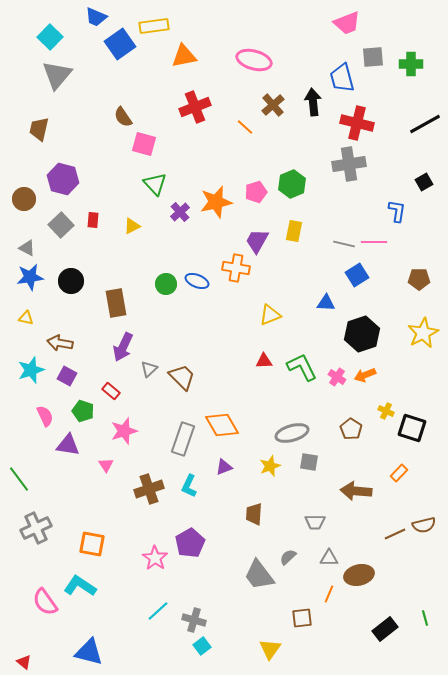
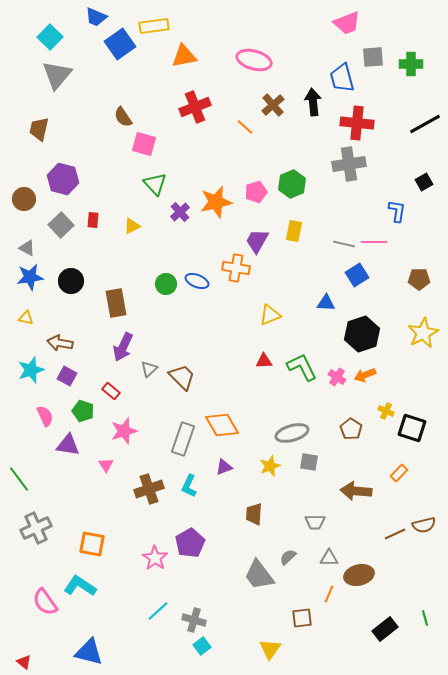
red cross at (357, 123): rotated 8 degrees counterclockwise
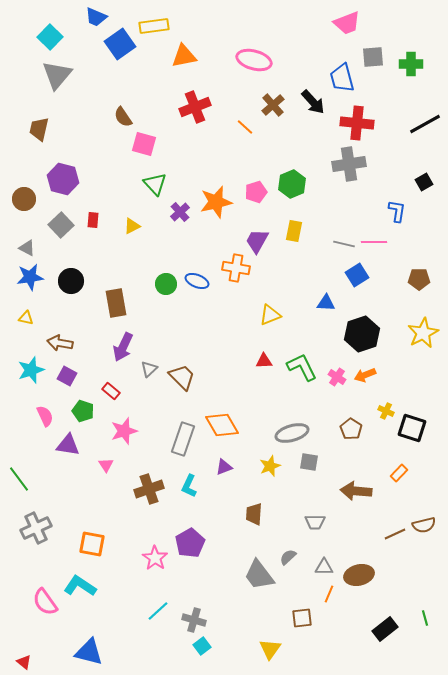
black arrow at (313, 102): rotated 144 degrees clockwise
gray triangle at (329, 558): moved 5 px left, 9 px down
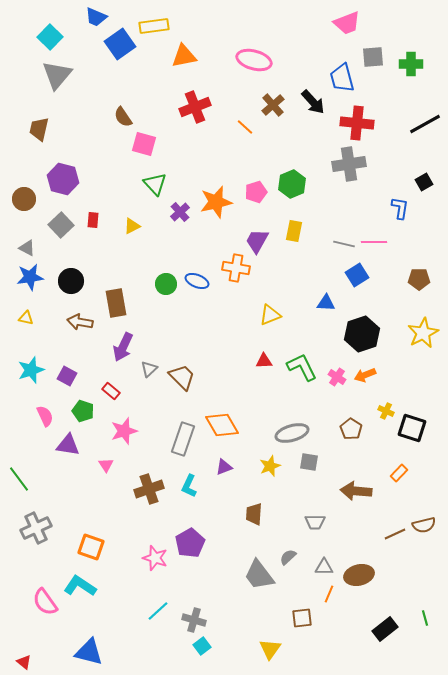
blue L-shape at (397, 211): moved 3 px right, 3 px up
brown arrow at (60, 343): moved 20 px right, 21 px up
orange square at (92, 544): moved 1 px left, 3 px down; rotated 8 degrees clockwise
pink star at (155, 558): rotated 15 degrees counterclockwise
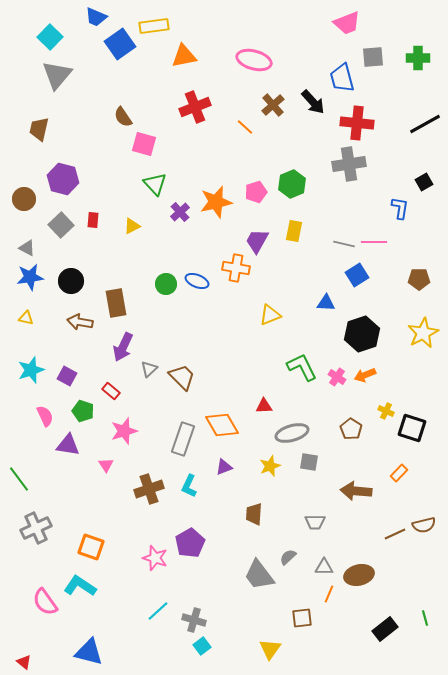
green cross at (411, 64): moved 7 px right, 6 px up
red triangle at (264, 361): moved 45 px down
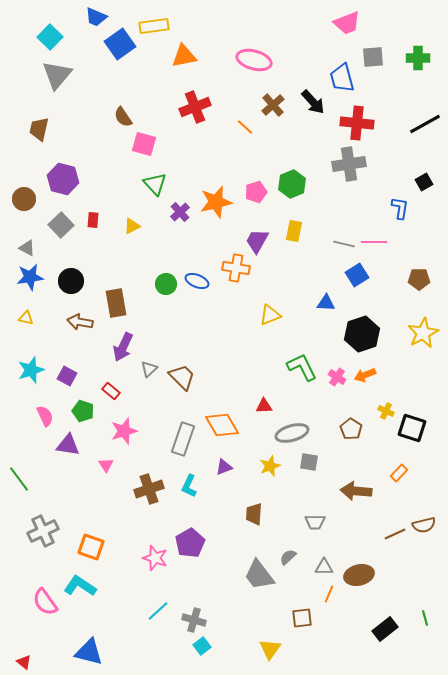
gray cross at (36, 528): moved 7 px right, 3 px down
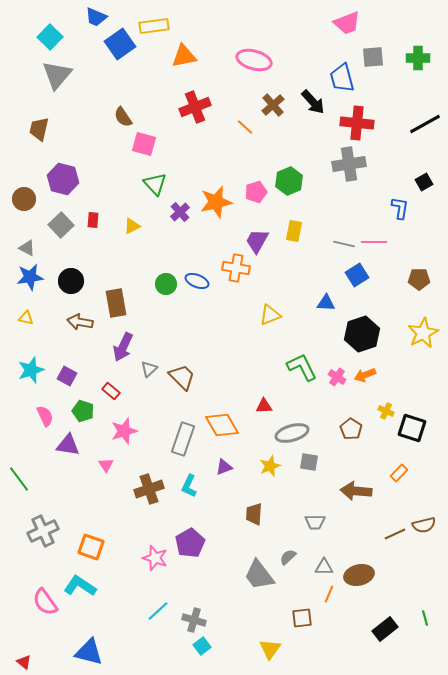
green hexagon at (292, 184): moved 3 px left, 3 px up
